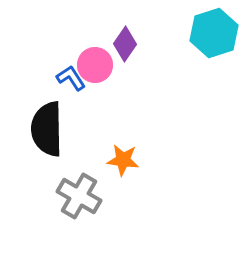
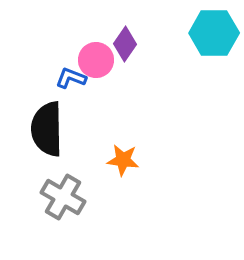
cyan hexagon: rotated 18 degrees clockwise
pink circle: moved 1 px right, 5 px up
blue L-shape: rotated 36 degrees counterclockwise
gray cross: moved 16 px left, 1 px down
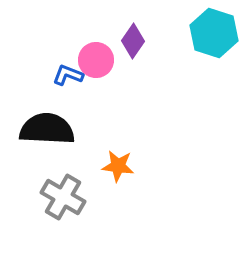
cyan hexagon: rotated 18 degrees clockwise
purple diamond: moved 8 px right, 3 px up
blue L-shape: moved 3 px left, 3 px up
black semicircle: rotated 94 degrees clockwise
orange star: moved 5 px left, 6 px down
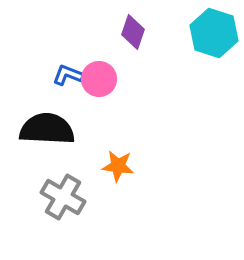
purple diamond: moved 9 px up; rotated 16 degrees counterclockwise
pink circle: moved 3 px right, 19 px down
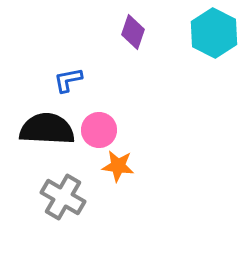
cyan hexagon: rotated 9 degrees clockwise
blue L-shape: moved 5 px down; rotated 32 degrees counterclockwise
pink circle: moved 51 px down
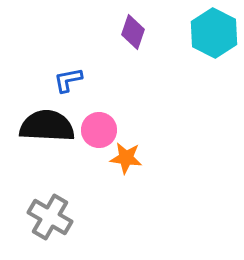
black semicircle: moved 3 px up
orange star: moved 8 px right, 8 px up
gray cross: moved 13 px left, 20 px down
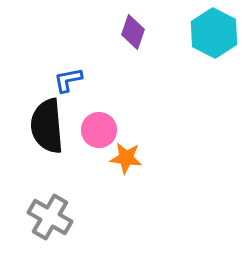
black semicircle: rotated 98 degrees counterclockwise
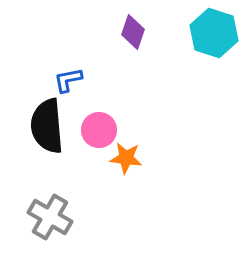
cyan hexagon: rotated 9 degrees counterclockwise
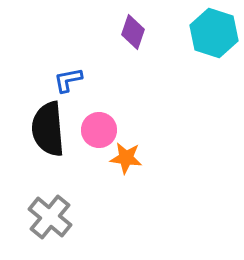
black semicircle: moved 1 px right, 3 px down
gray cross: rotated 9 degrees clockwise
